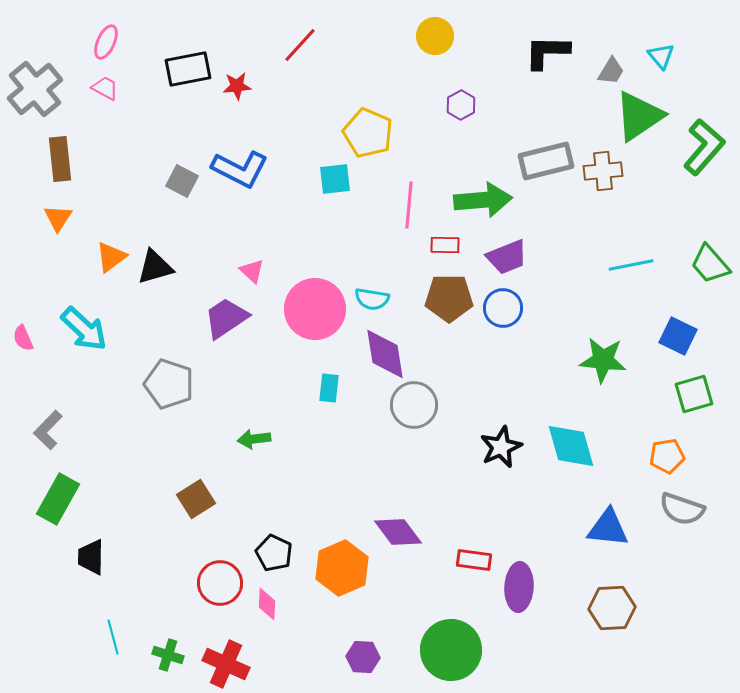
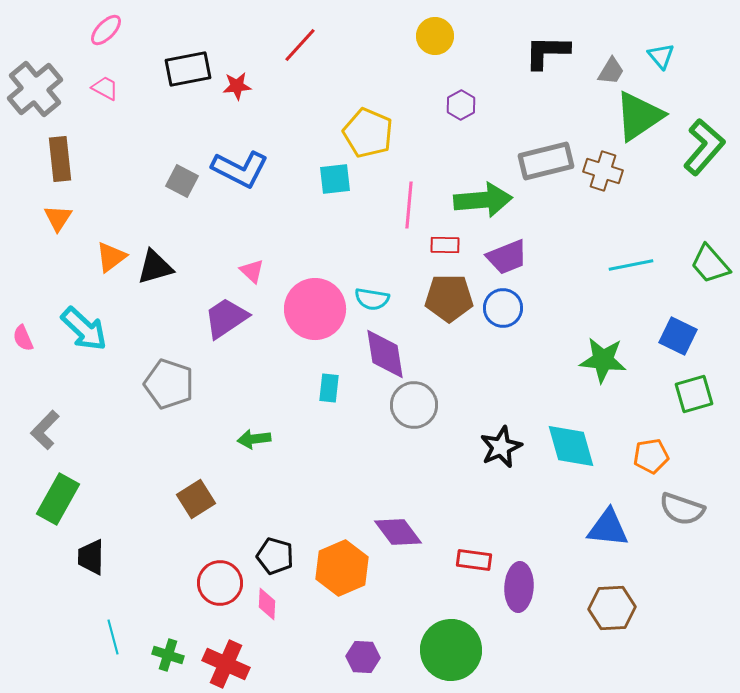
pink ellipse at (106, 42): moved 12 px up; rotated 20 degrees clockwise
brown cross at (603, 171): rotated 24 degrees clockwise
gray L-shape at (48, 430): moved 3 px left
orange pentagon at (667, 456): moved 16 px left
black pentagon at (274, 553): moved 1 px right, 3 px down; rotated 9 degrees counterclockwise
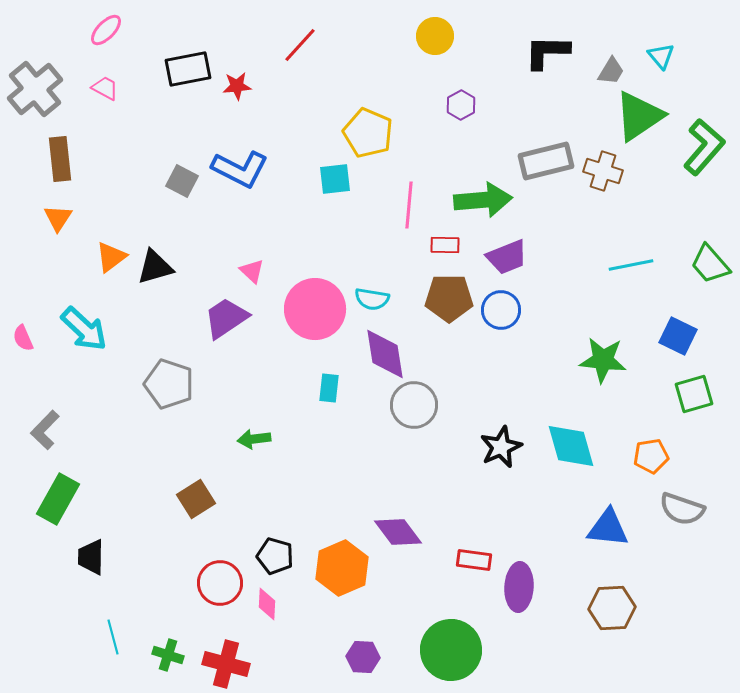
blue circle at (503, 308): moved 2 px left, 2 px down
red cross at (226, 664): rotated 9 degrees counterclockwise
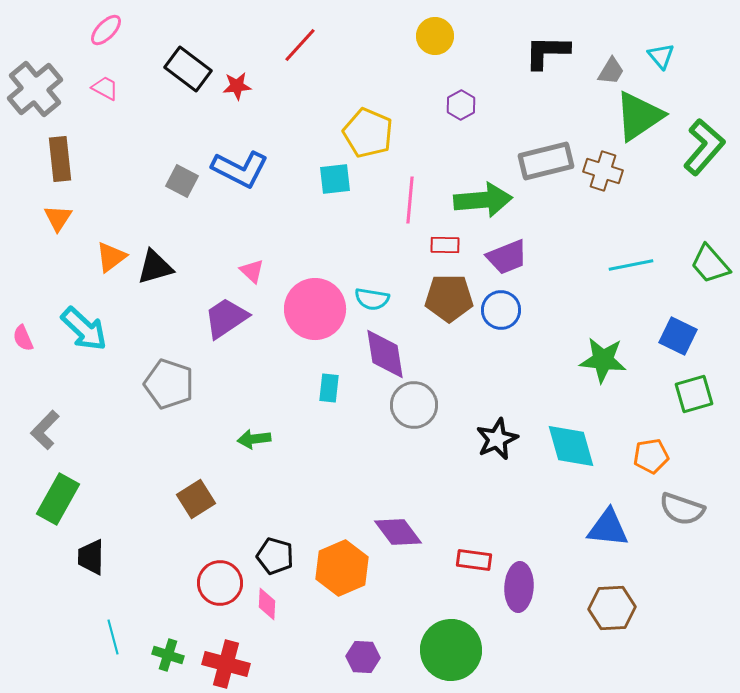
black rectangle at (188, 69): rotated 48 degrees clockwise
pink line at (409, 205): moved 1 px right, 5 px up
black star at (501, 447): moved 4 px left, 8 px up
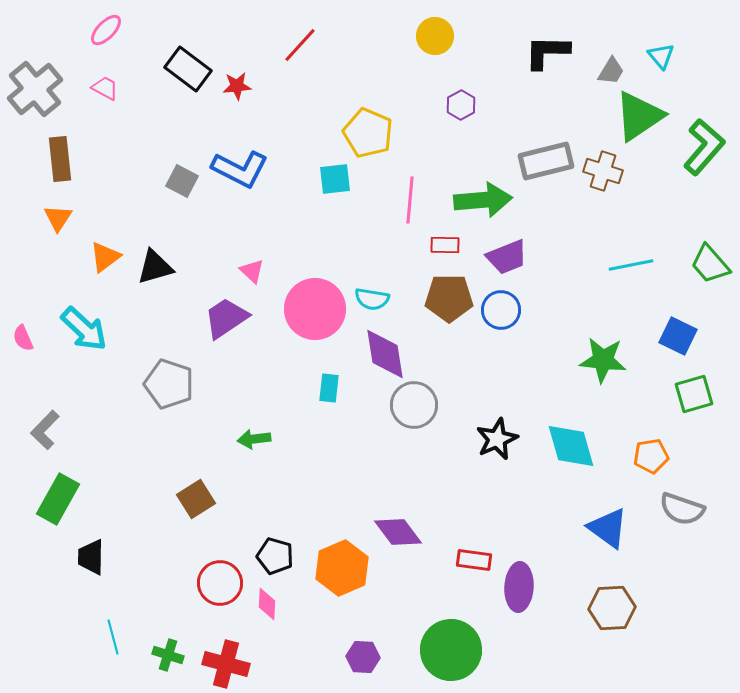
orange triangle at (111, 257): moved 6 px left
blue triangle at (608, 528): rotated 30 degrees clockwise
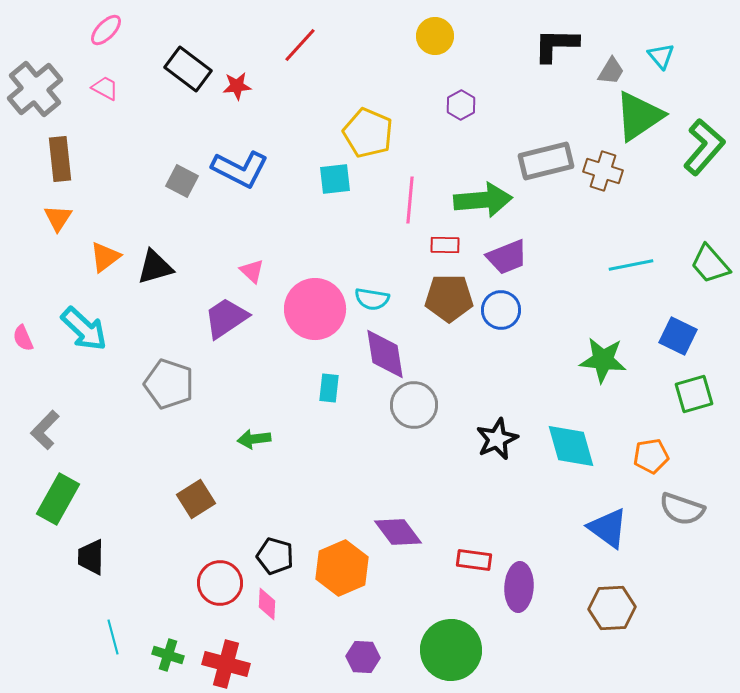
black L-shape at (547, 52): moved 9 px right, 7 px up
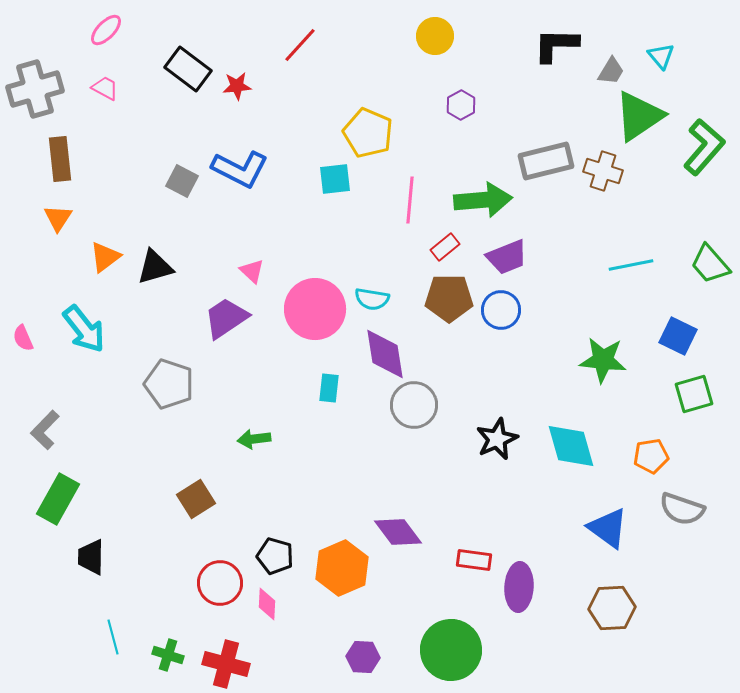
gray cross at (35, 89): rotated 24 degrees clockwise
red rectangle at (445, 245): moved 2 px down; rotated 40 degrees counterclockwise
cyan arrow at (84, 329): rotated 9 degrees clockwise
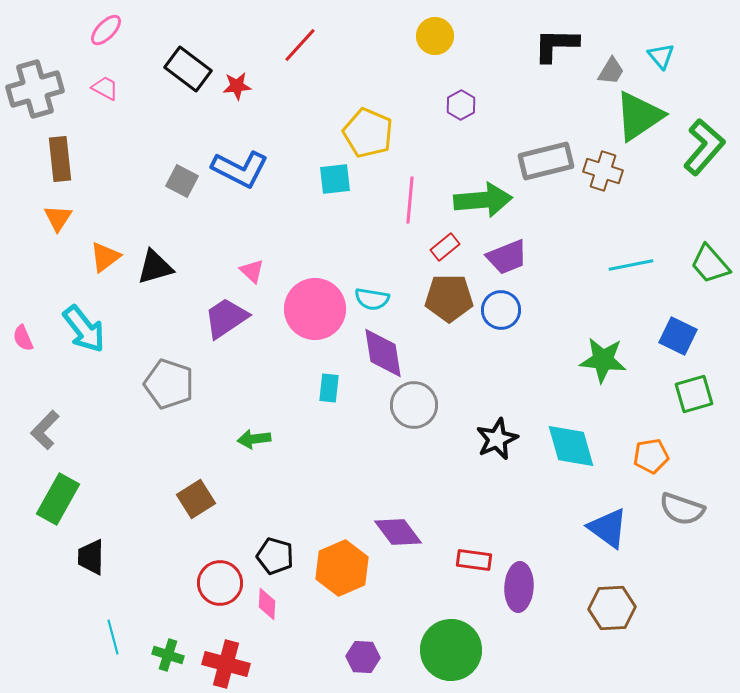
purple diamond at (385, 354): moved 2 px left, 1 px up
